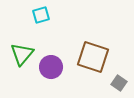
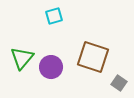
cyan square: moved 13 px right, 1 px down
green triangle: moved 4 px down
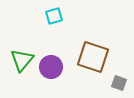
green triangle: moved 2 px down
gray square: rotated 14 degrees counterclockwise
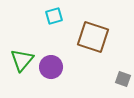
brown square: moved 20 px up
gray square: moved 4 px right, 4 px up
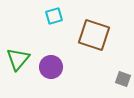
brown square: moved 1 px right, 2 px up
green triangle: moved 4 px left, 1 px up
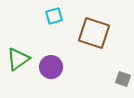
brown square: moved 2 px up
green triangle: rotated 15 degrees clockwise
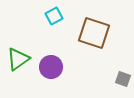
cyan square: rotated 12 degrees counterclockwise
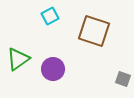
cyan square: moved 4 px left
brown square: moved 2 px up
purple circle: moved 2 px right, 2 px down
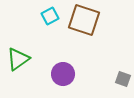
brown square: moved 10 px left, 11 px up
purple circle: moved 10 px right, 5 px down
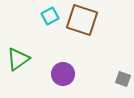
brown square: moved 2 px left
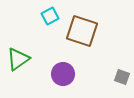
brown square: moved 11 px down
gray square: moved 1 px left, 2 px up
